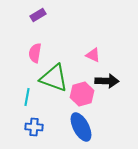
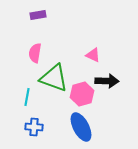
purple rectangle: rotated 21 degrees clockwise
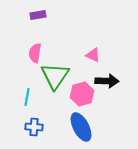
green triangle: moved 1 px right, 2 px up; rotated 44 degrees clockwise
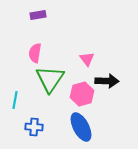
pink triangle: moved 6 px left, 4 px down; rotated 28 degrees clockwise
green triangle: moved 5 px left, 3 px down
cyan line: moved 12 px left, 3 px down
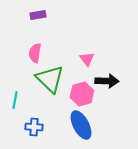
green triangle: rotated 20 degrees counterclockwise
blue ellipse: moved 2 px up
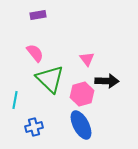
pink semicircle: rotated 132 degrees clockwise
blue cross: rotated 18 degrees counterclockwise
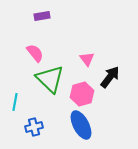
purple rectangle: moved 4 px right, 1 px down
black arrow: moved 3 px right, 4 px up; rotated 55 degrees counterclockwise
cyan line: moved 2 px down
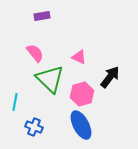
pink triangle: moved 8 px left, 2 px up; rotated 28 degrees counterclockwise
blue cross: rotated 36 degrees clockwise
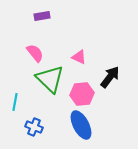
pink hexagon: rotated 10 degrees clockwise
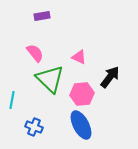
cyan line: moved 3 px left, 2 px up
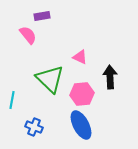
pink semicircle: moved 7 px left, 18 px up
pink triangle: moved 1 px right
black arrow: rotated 40 degrees counterclockwise
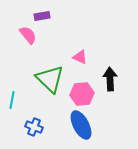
black arrow: moved 2 px down
